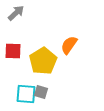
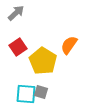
red square: moved 5 px right, 4 px up; rotated 36 degrees counterclockwise
yellow pentagon: rotated 8 degrees counterclockwise
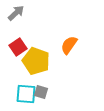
yellow pentagon: moved 7 px left; rotated 12 degrees counterclockwise
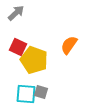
red square: rotated 30 degrees counterclockwise
yellow pentagon: moved 2 px left, 1 px up
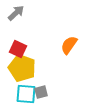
red square: moved 2 px down
yellow pentagon: moved 12 px left, 8 px down
gray square: rotated 32 degrees counterclockwise
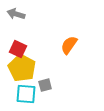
gray arrow: moved 1 px down; rotated 120 degrees counterclockwise
yellow pentagon: rotated 8 degrees clockwise
gray square: moved 4 px right, 7 px up
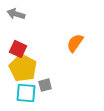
orange semicircle: moved 6 px right, 2 px up
yellow pentagon: moved 1 px right
cyan square: moved 1 px up
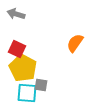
red square: moved 1 px left
gray square: moved 4 px left; rotated 24 degrees clockwise
cyan square: moved 1 px right
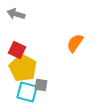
red square: moved 1 px down
cyan square: moved 1 px up; rotated 10 degrees clockwise
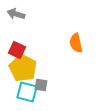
orange semicircle: moved 1 px right; rotated 48 degrees counterclockwise
